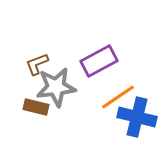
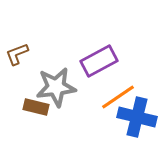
brown L-shape: moved 20 px left, 10 px up
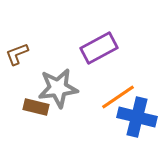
purple rectangle: moved 13 px up
gray star: moved 2 px right, 1 px down
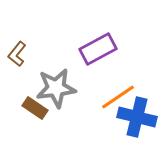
purple rectangle: moved 1 px left, 1 px down
brown L-shape: rotated 30 degrees counterclockwise
gray star: moved 2 px left
brown rectangle: moved 1 px left, 1 px down; rotated 20 degrees clockwise
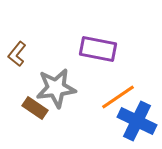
purple rectangle: rotated 39 degrees clockwise
blue cross: moved 4 px down; rotated 12 degrees clockwise
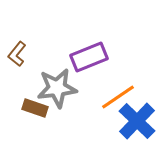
purple rectangle: moved 9 px left, 8 px down; rotated 33 degrees counterclockwise
gray star: moved 1 px right
brown rectangle: rotated 15 degrees counterclockwise
blue cross: rotated 18 degrees clockwise
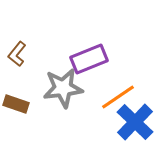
purple rectangle: moved 2 px down
gray star: moved 6 px right
brown rectangle: moved 19 px left, 4 px up
blue cross: moved 2 px left, 1 px down
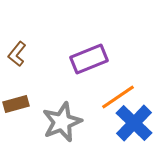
gray star: moved 1 px left, 34 px down; rotated 15 degrees counterclockwise
brown rectangle: rotated 35 degrees counterclockwise
blue cross: moved 1 px left, 1 px down
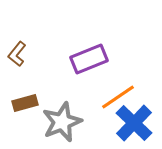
brown rectangle: moved 9 px right, 1 px up
